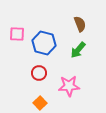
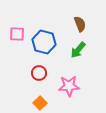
blue hexagon: moved 1 px up
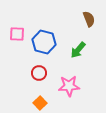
brown semicircle: moved 9 px right, 5 px up
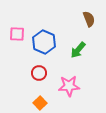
blue hexagon: rotated 10 degrees clockwise
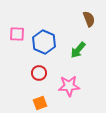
orange square: rotated 24 degrees clockwise
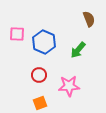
red circle: moved 2 px down
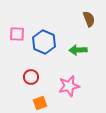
green arrow: rotated 48 degrees clockwise
red circle: moved 8 px left, 2 px down
pink star: rotated 10 degrees counterclockwise
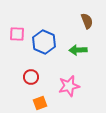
brown semicircle: moved 2 px left, 2 px down
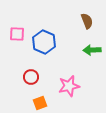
green arrow: moved 14 px right
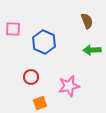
pink square: moved 4 px left, 5 px up
